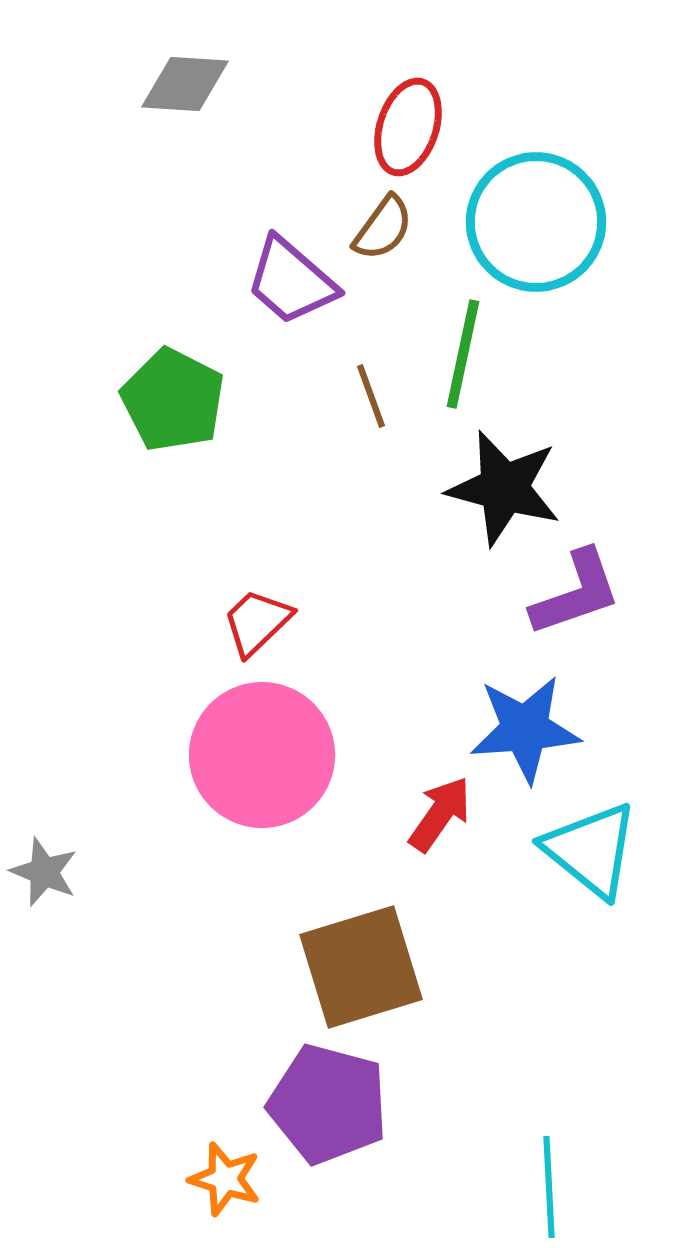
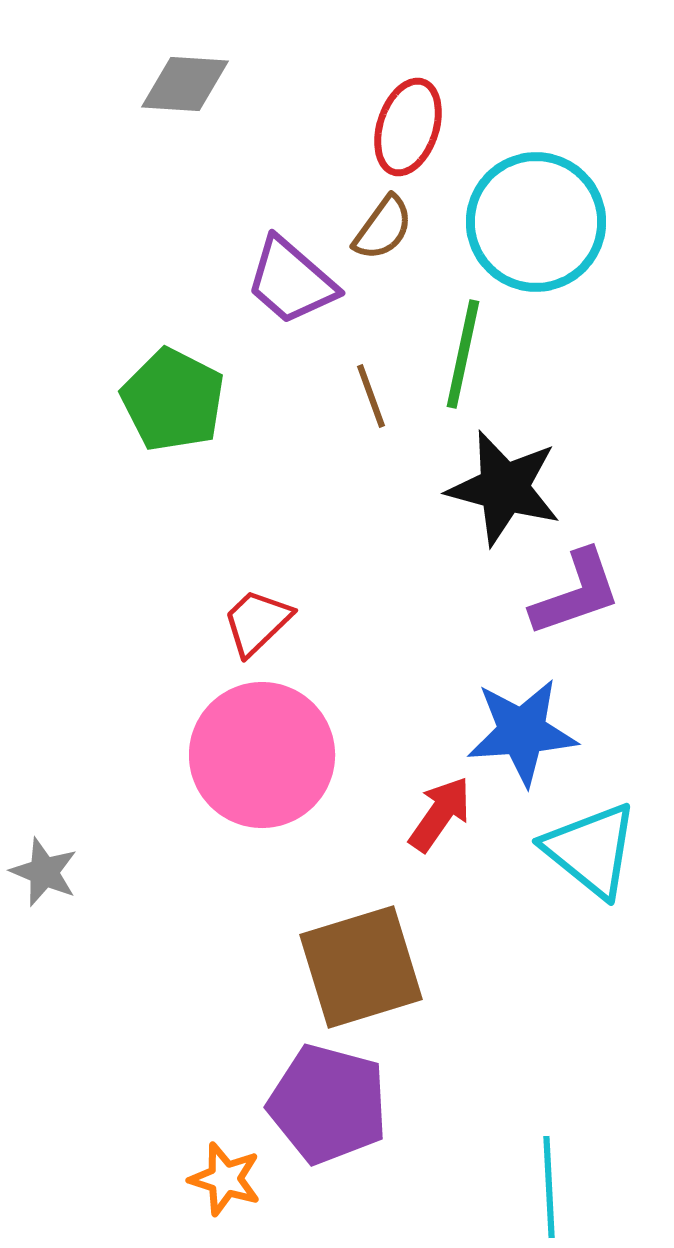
blue star: moved 3 px left, 3 px down
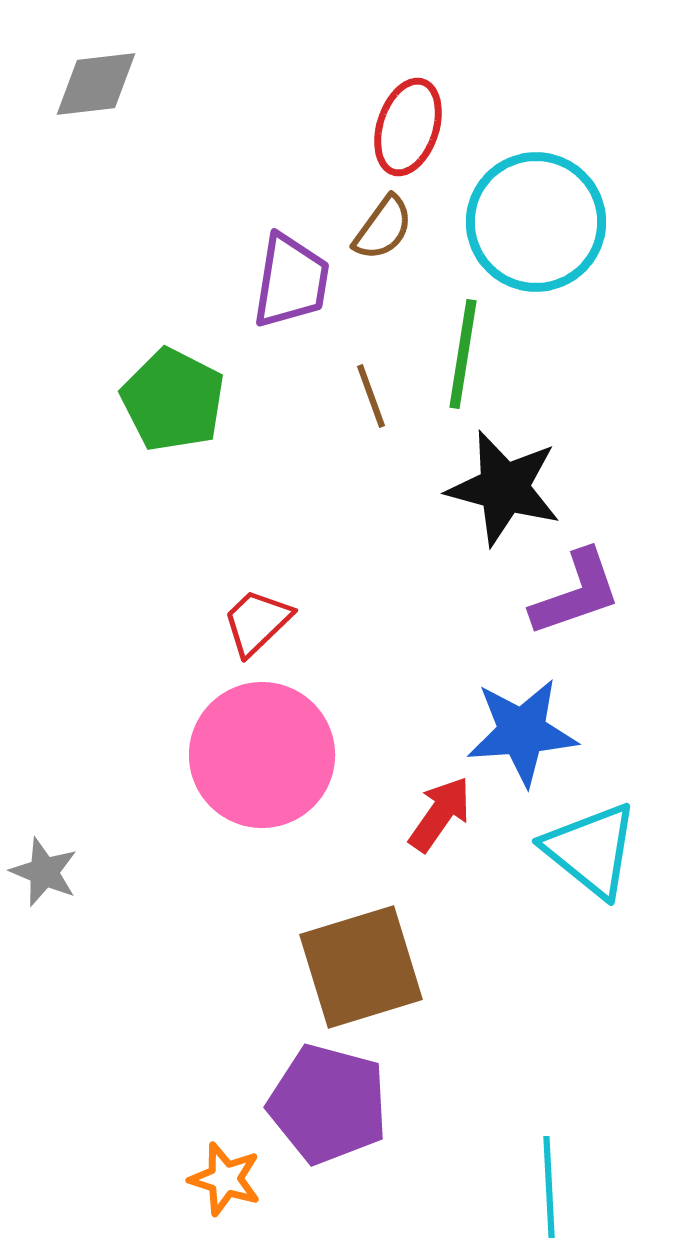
gray diamond: moved 89 px left; rotated 10 degrees counterclockwise
purple trapezoid: rotated 122 degrees counterclockwise
green line: rotated 3 degrees counterclockwise
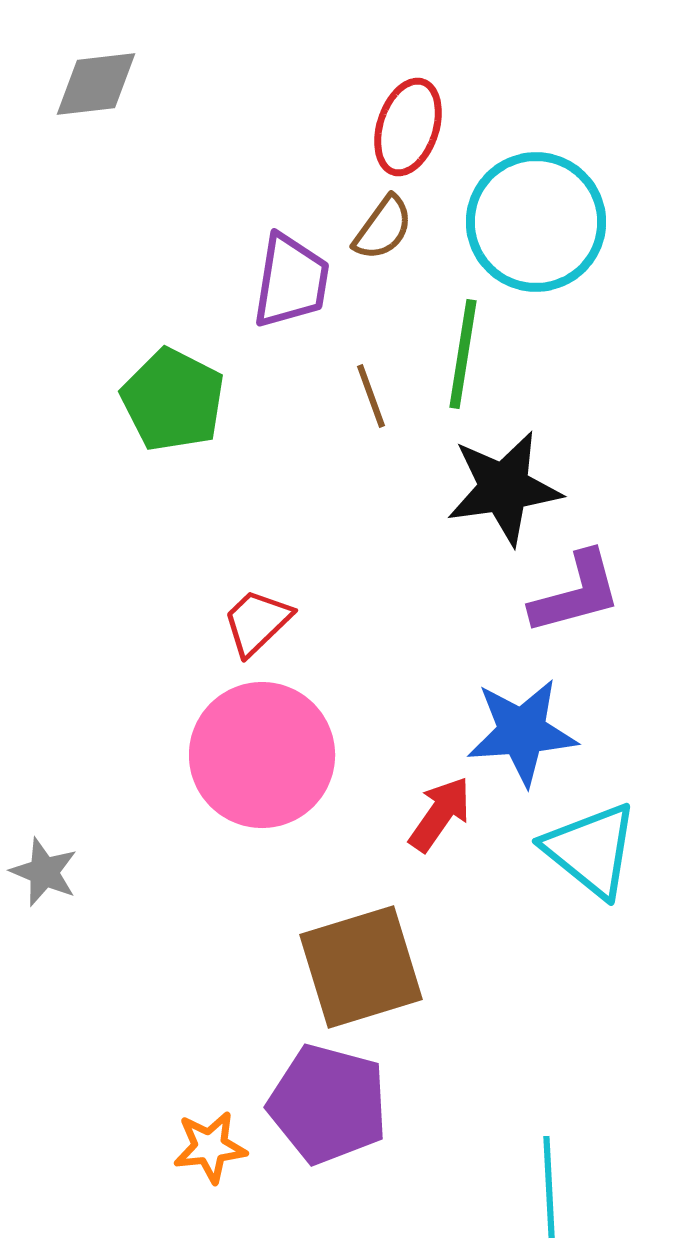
black star: rotated 23 degrees counterclockwise
purple L-shape: rotated 4 degrees clockwise
orange star: moved 15 px left, 32 px up; rotated 24 degrees counterclockwise
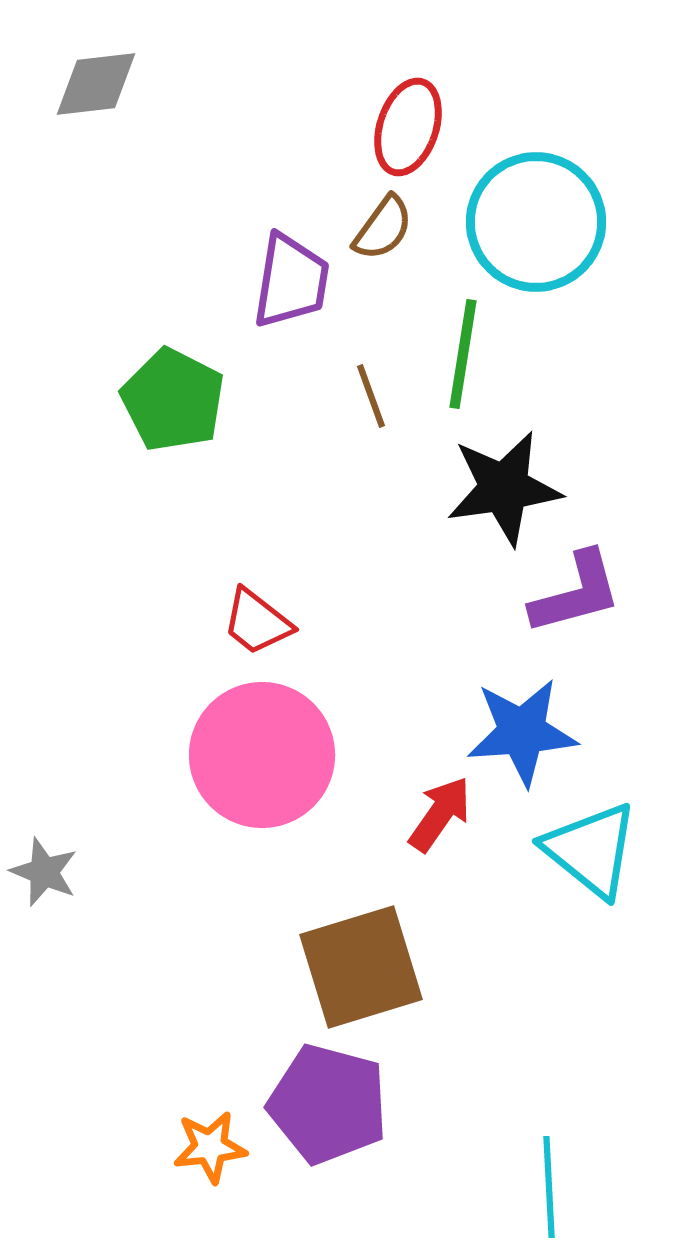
red trapezoid: rotated 98 degrees counterclockwise
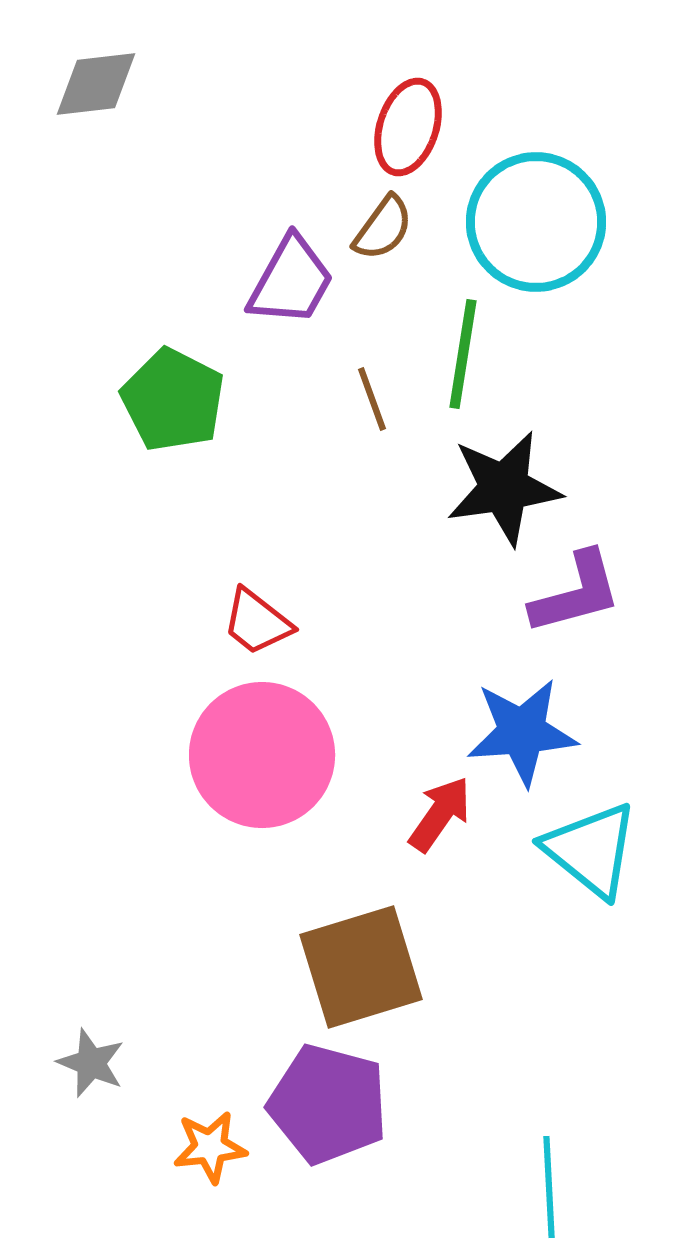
purple trapezoid: rotated 20 degrees clockwise
brown line: moved 1 px right, 3 px down
gray star: moved 47 px right, 191 px down
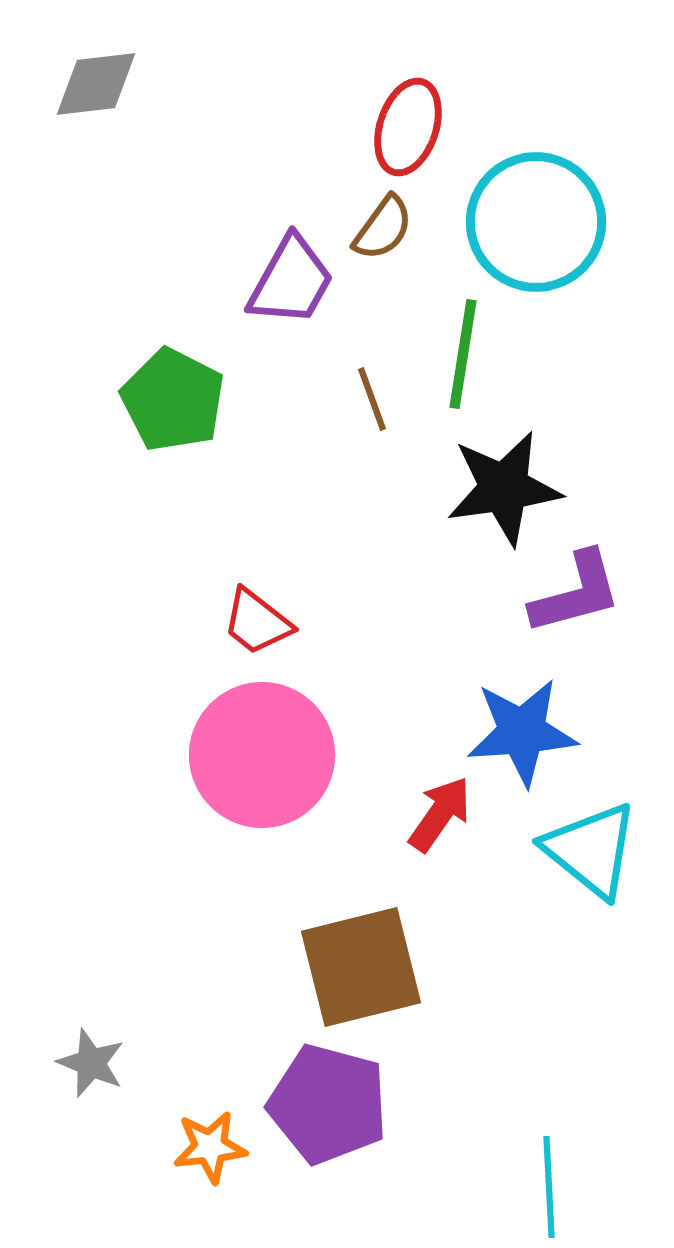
brown square: rotated 3 degrees clockwise
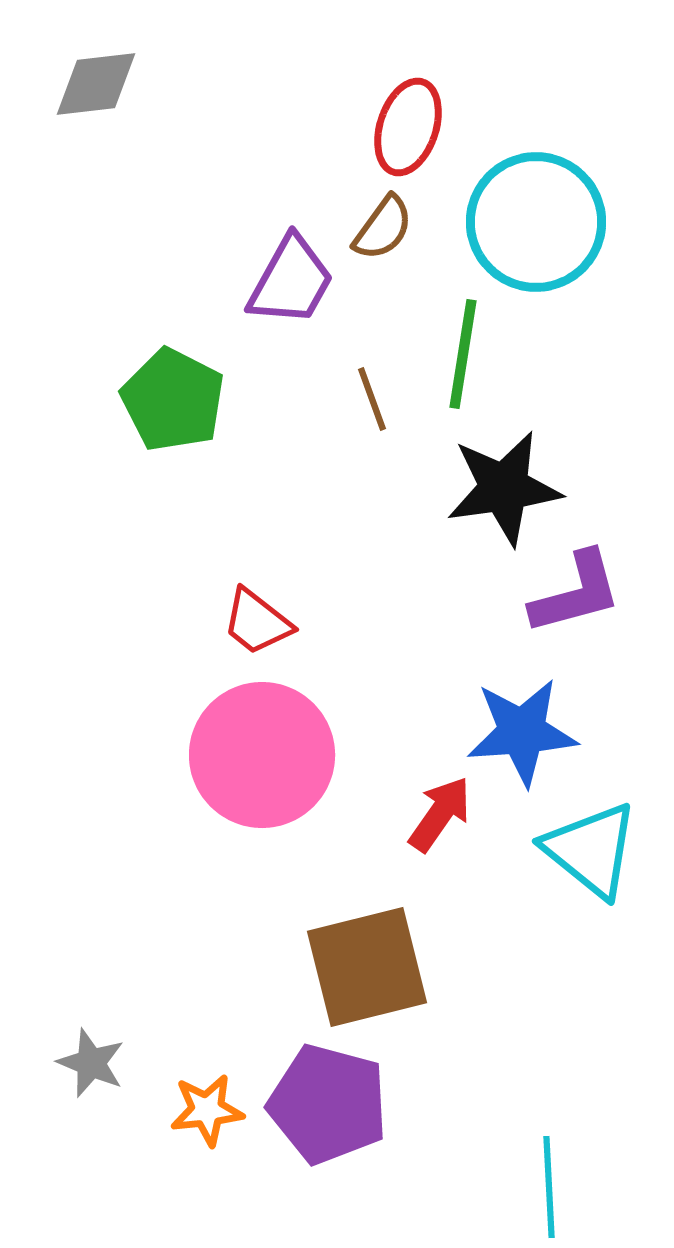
brown square: moved 6 px right
orange star: moved 3 px left, 37 px up
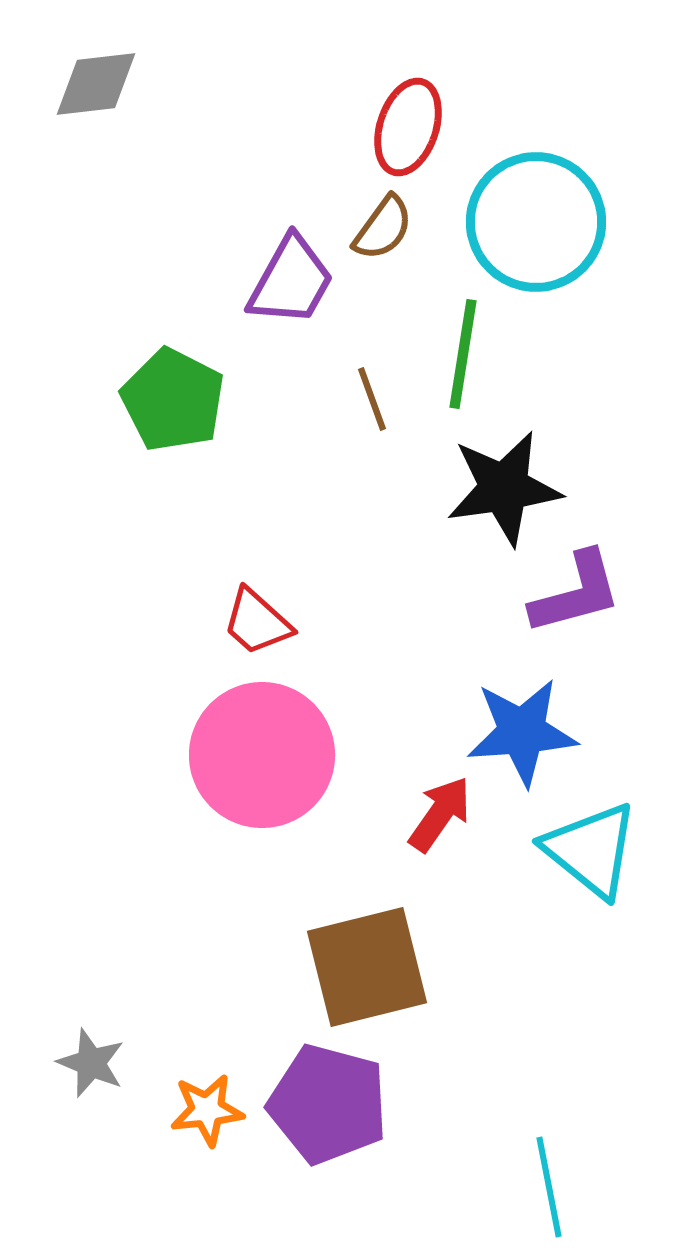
red trapezoid: rotated 4 degrees clockwise
cyan line: rotated 8 degrees counterclockwise
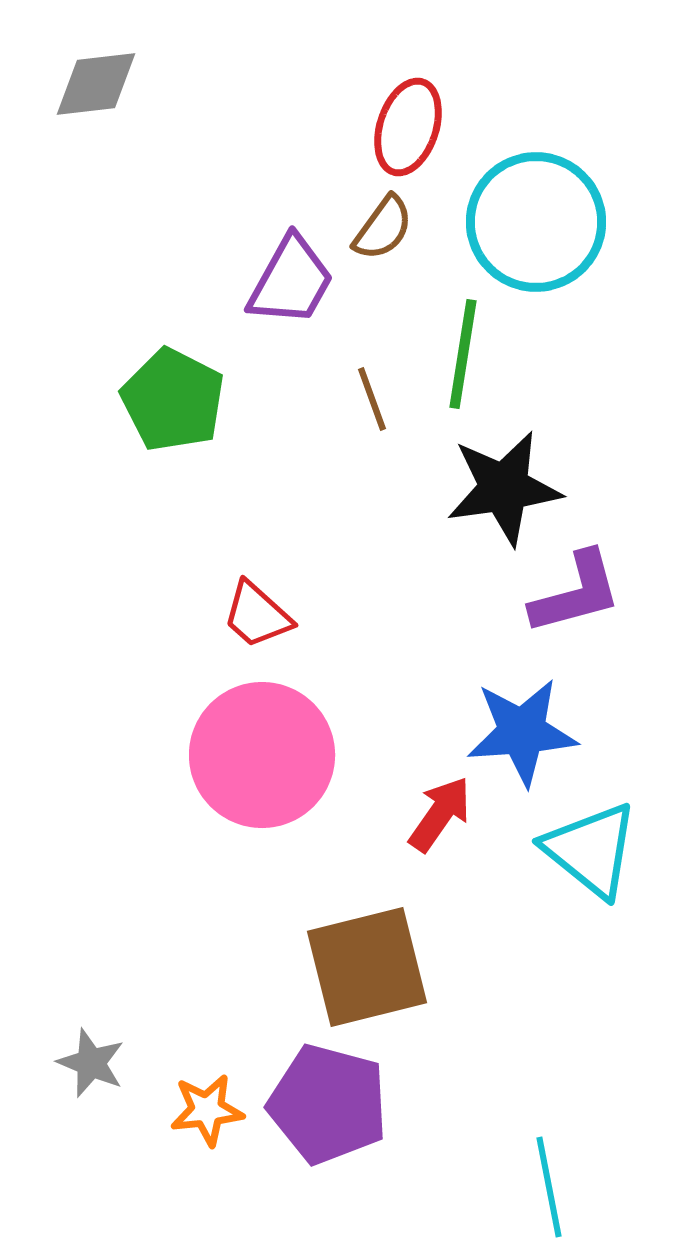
red trapezoid: moved 7 px up
